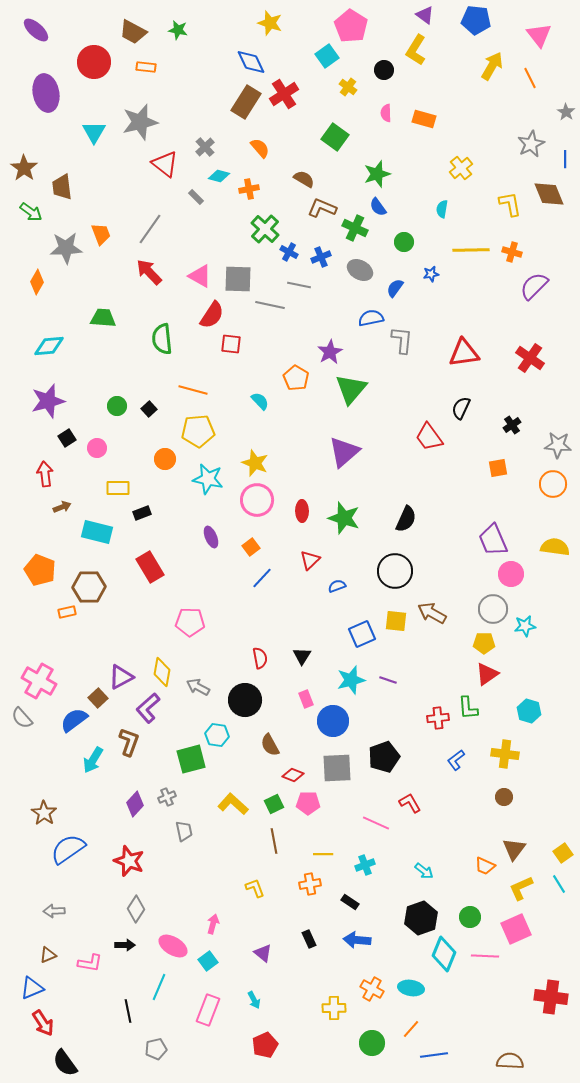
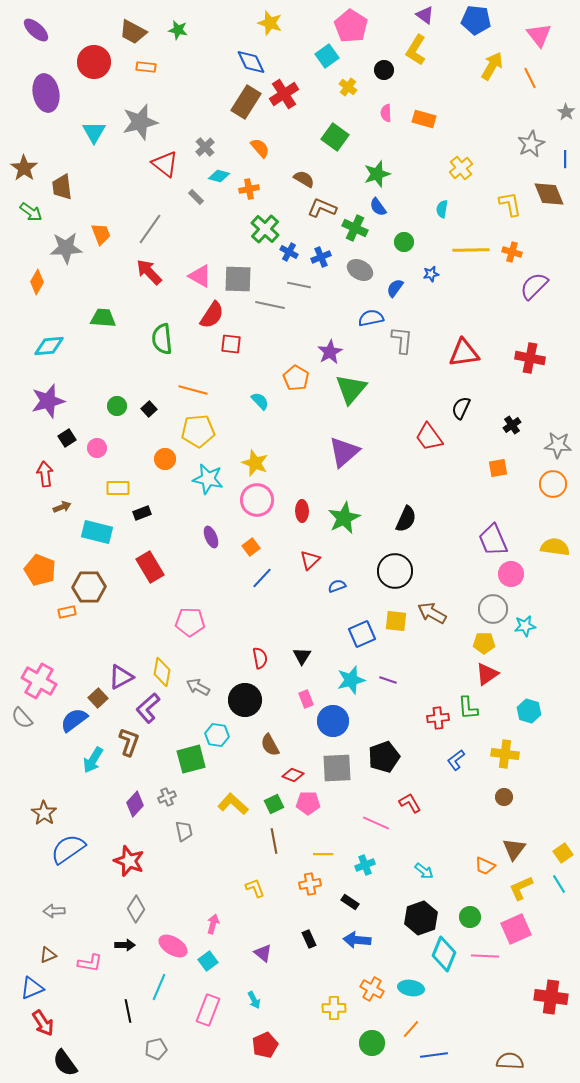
red cross at (530, 358): rotated 24 degrees counterclockwise
green star at (344, 518): rotated 28 degrees clockwise
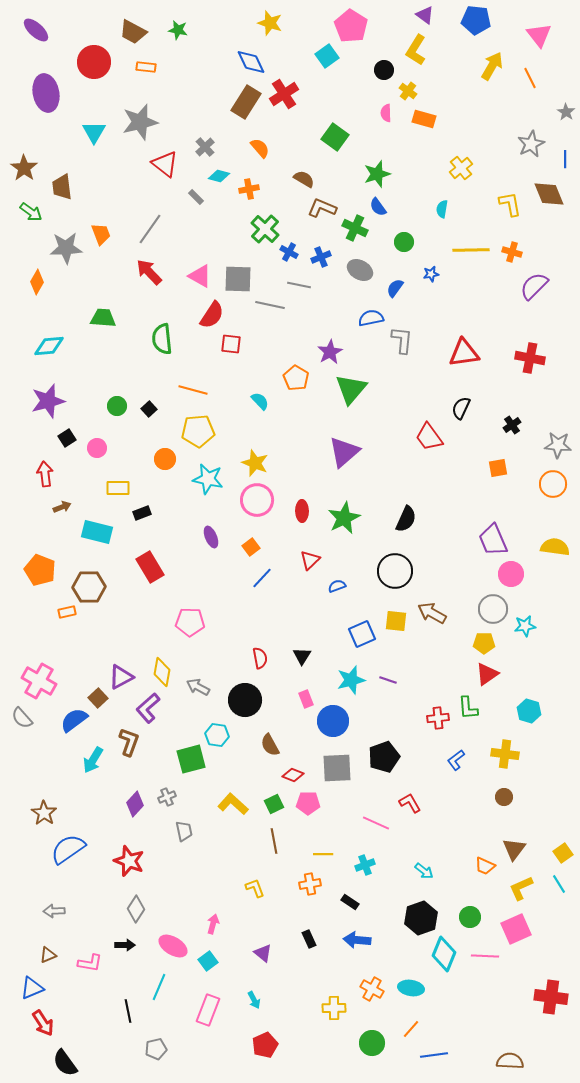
yellow cross at (348, 87): moved 60 px right, 4 px down
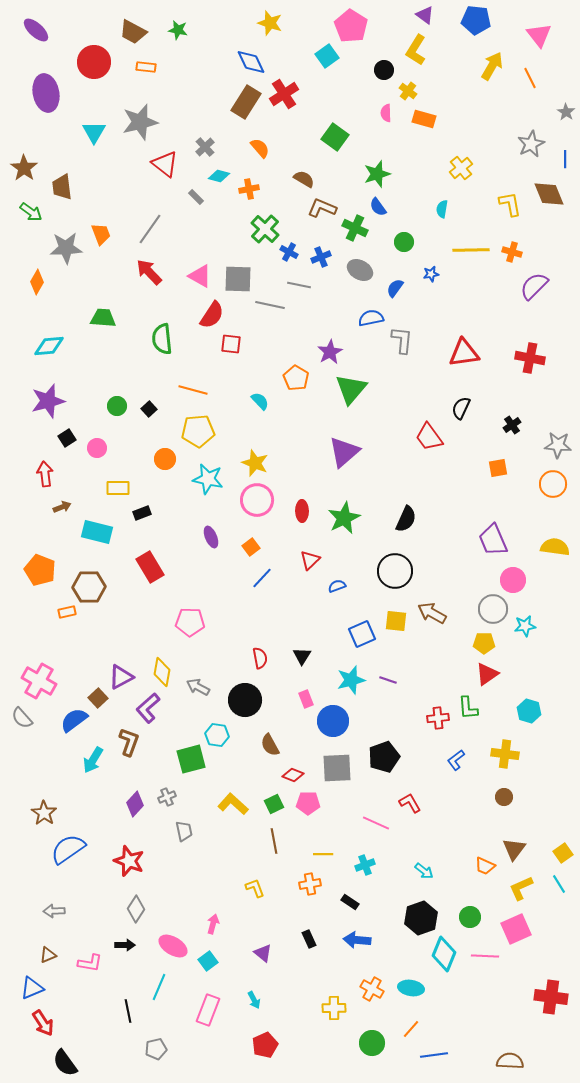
pink circle at (511, 574): moved 2 px right, 6 px down
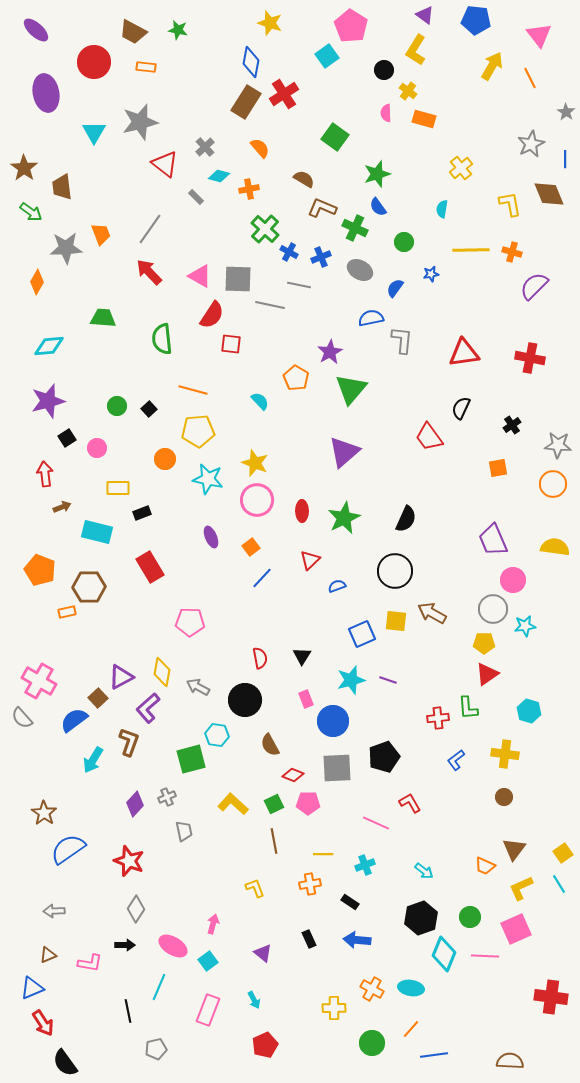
blue diamond at (251, 62): rotated 36 degrees clockwise
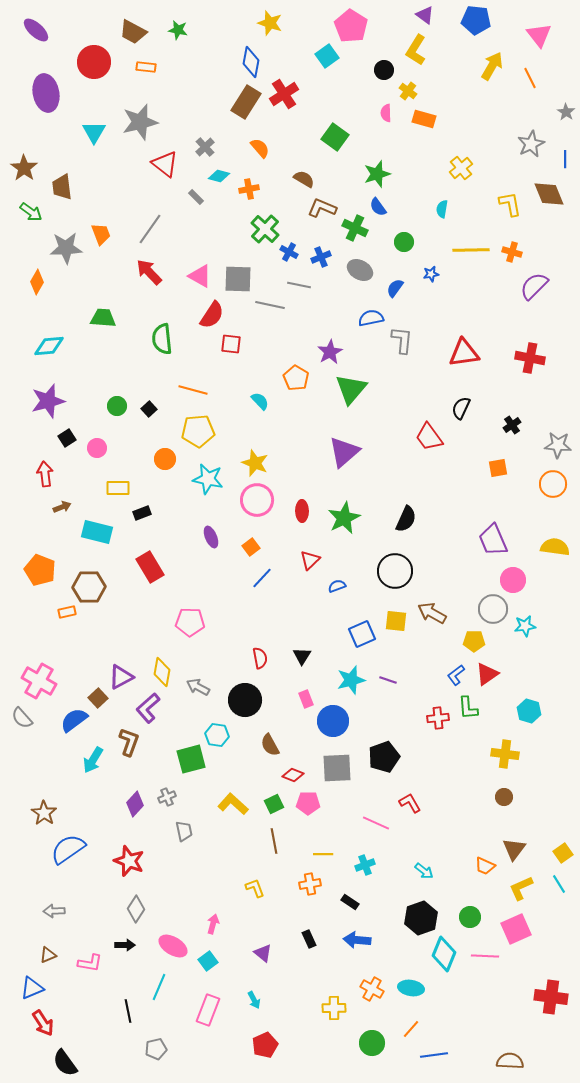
yellow pentagon at (484, 643): moved 10 px left, 2 px up
blue L-shape at (456, 760): moved 85 px up
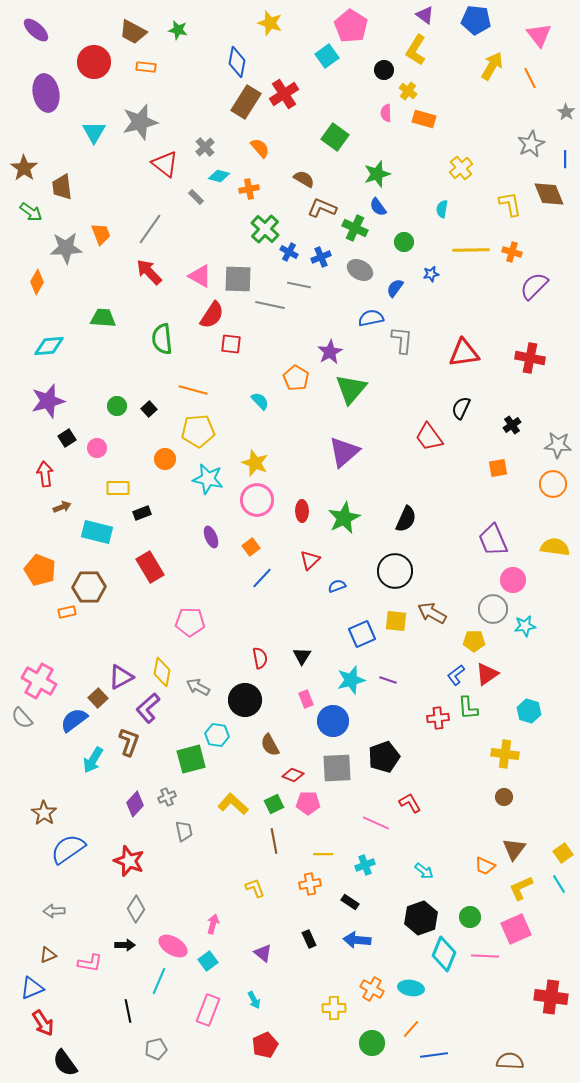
blue diamond at (251, 62): moved 14 px left
cyan line at (159, 987): moved 6 px up
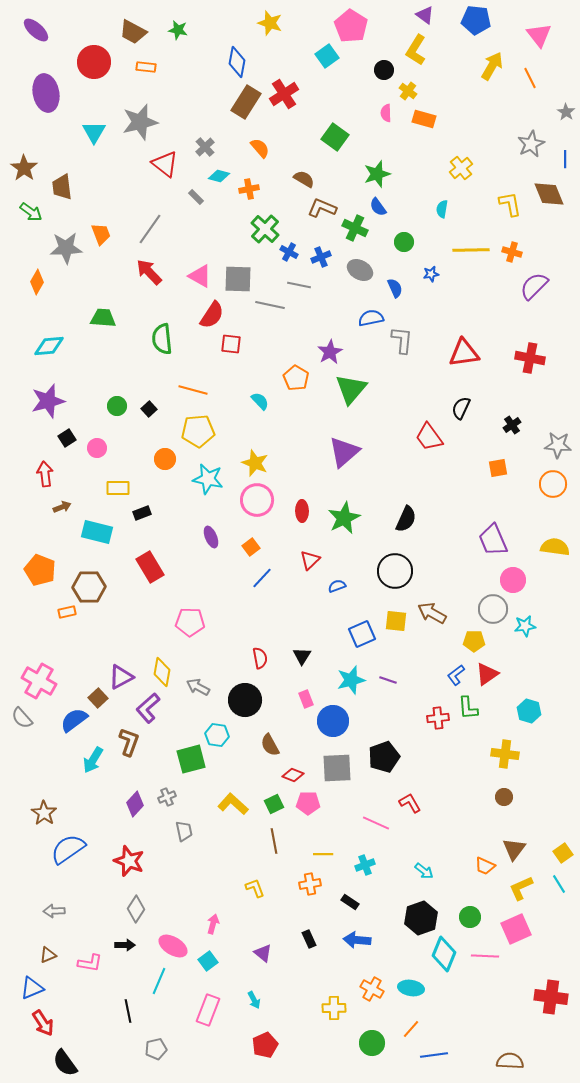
blue semicircle at (395, 288): rotated 120 degrees clockwise
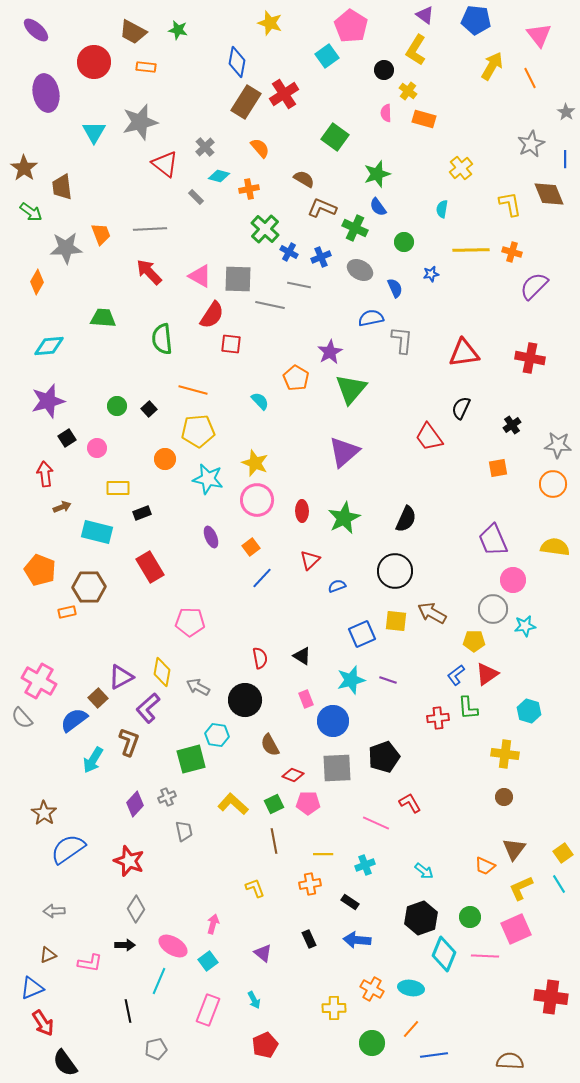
gray line at (150, 229): rotated 52 degrees clockwise
black triangle at (302, 656): rotated 30 degrees counterclockwise
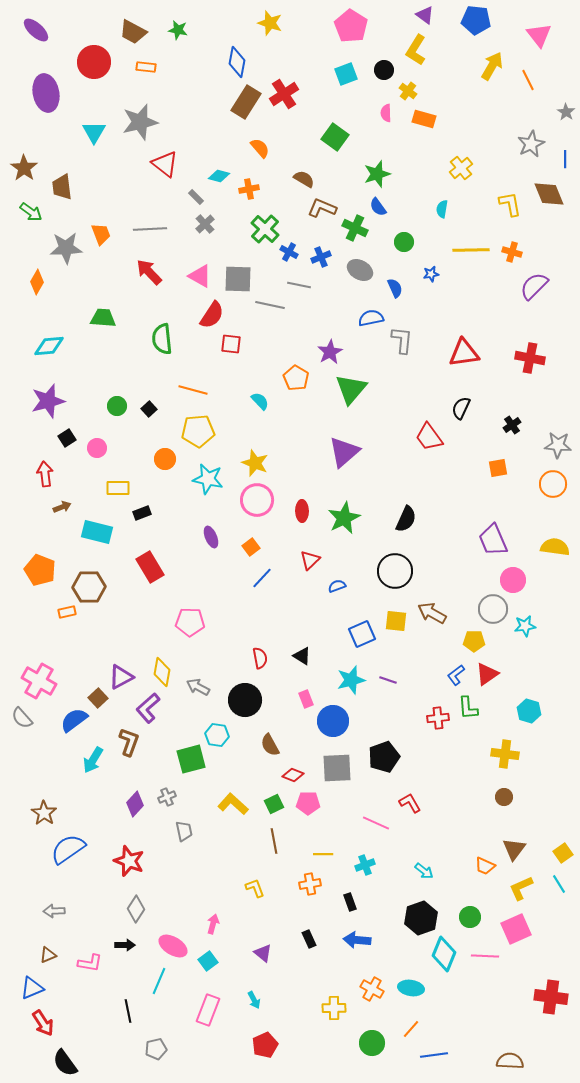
cyan square at (327, 56): moved 19 px right, 18 px down; rotated 15 degrees clockwise
orange line at (530, 78): moved 2 px left, 2 px down
gray cross at (205, 147): moved 77 px down
black rectangle at (350, 902): rotated 36 degrees clockwise
